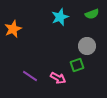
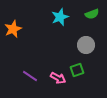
gray circle: moved 1 px left, 1 px up
green square: moved 5 px down
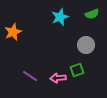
orange star: moved 3 px down
pink arrow: rotated 147 degrees clockwise
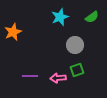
green semicircle: moved 3 px down; rotated 16 degrees counterclockwise
gray circle: moved 11 px left
purple line: rotated 35 degrees counterclockwise
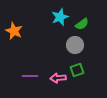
green semicircle: moved 10 px left, 7 px down
orange star: moved 1 px right, 1 px up; rotated 24 degrees counterclockwise
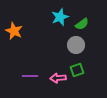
gray circle: moved 1 px right
